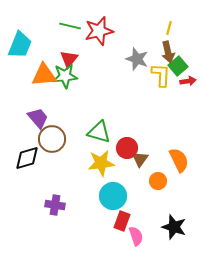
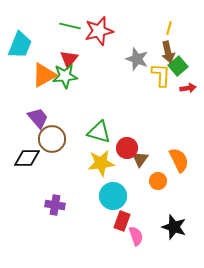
orange triangle: rotated 24 degrees counterclockwise
red arrow: moved 7 px down
black diamond: rotated 16 degrees clockwise
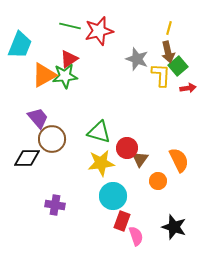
red triangle: rotated 18 degrees clockwise
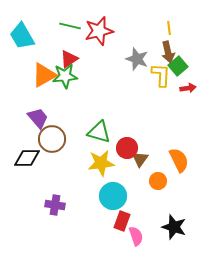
yellow line: rotated 24 degrees counterclockwise
cyan trapezoid: moved 2 px right, 9 px up; rotated 128 degrees clockwise
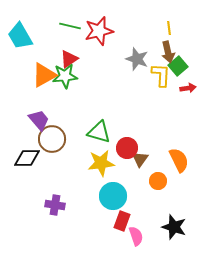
cyan trapezoid: moved 2 px left
purple trapezoid: moved 1 px right, 2 px down
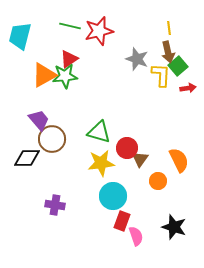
cyan trapezoid: rotated 44 degrees clockwise
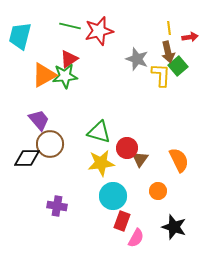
red arrow: moved 2 px right, 51 px up
brown circle: moved 2 px left, 5 px down
orange circle: moved 10 px down
purple cross: moved 2 px right, 1 px down
pink semicircle: moved 2 px down; rotated 48 degrees clockwise
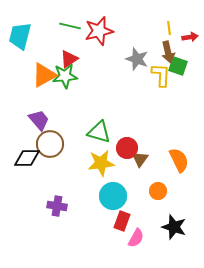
green square: rotated 30 degrees counterclockwise
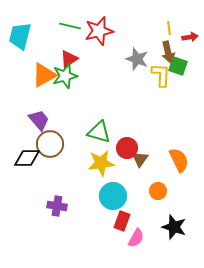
green star: rotated 10 degrees counterclockwise
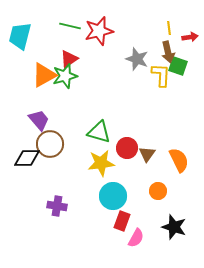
brown triangle: moved 7 px right, 5 px up
